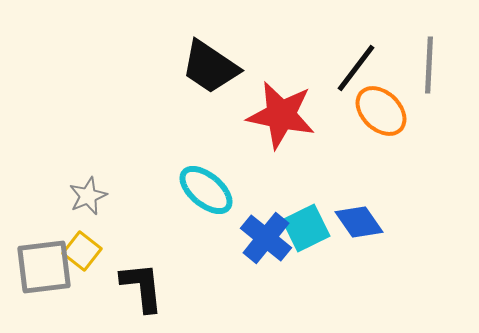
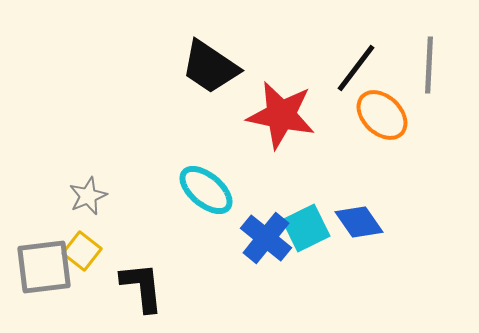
orange ellipse: moved 1 px right, 4 px down
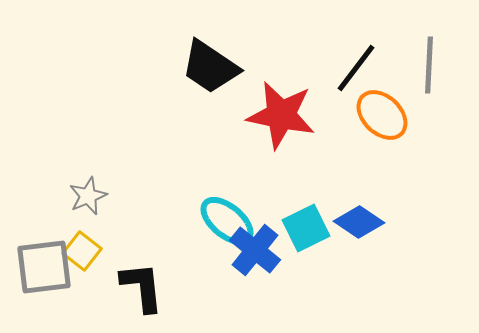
cyan ellipse: moved 21 px right, 31 px down
blue diamond: rotated 21 degrees counterclockwise
blue cross: moved 11 px left, 12 px down
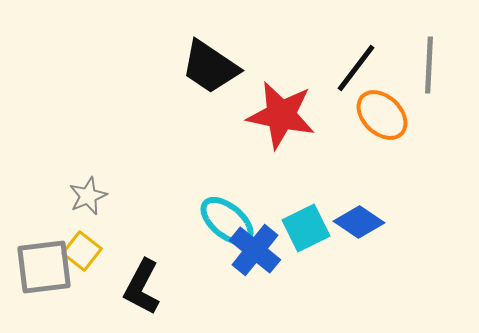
black L-shape: rotated 146 degrees counterclockwise
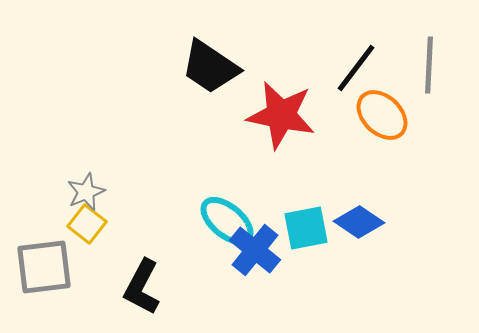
gray star: moved 2 px left, 4 px up
cyan square: rotated 15 degrees clockwise
yellow square: moved 5 px right, 27 px up
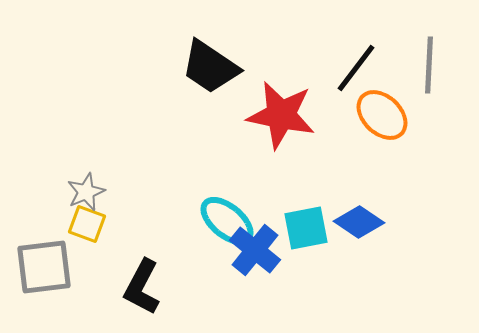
yellow square: rotated 18 degrees counterclockwise
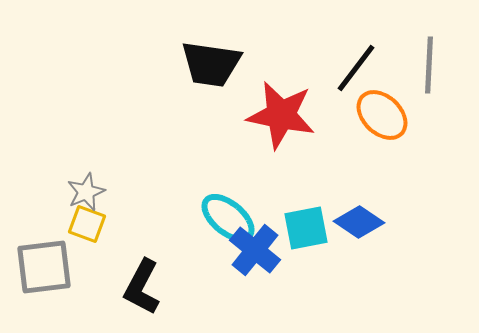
black trapezoid: moved 1 px right, 3 px up; rotated 26 degrees counterclockwise
cyan ellipse: moved 1 px right, 3 px up
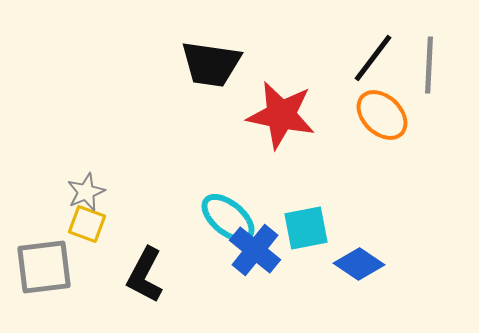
black line: moved 17 px right, 10 px up
blue diamond: moved 42 px down
black L-shape: moved 3 px right, 12 px up
